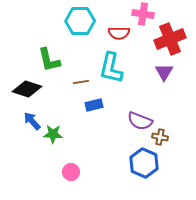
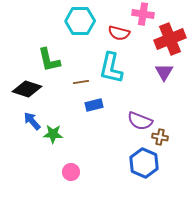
red semicircle: rotated 15 degrees clockwise
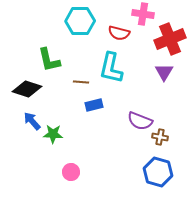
brown line: rotated 14 degrees clockwise
blue hexagon: moved 14 px right, 9 px down; rotated 8 degrees counterclockwise
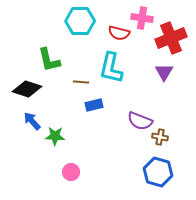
pink cross: moved 1 px left, 4 px down
red cross: moved 1 px right, 1 px up
green star: moved 2 px right, 2 px down
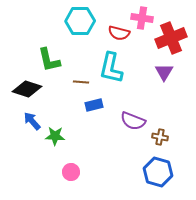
purple semicircle: moved 7 px left
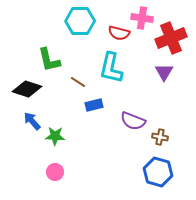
brown line: moved 3 px left; rotated 28 degrees clockwise
pink circle: moved 16 px left
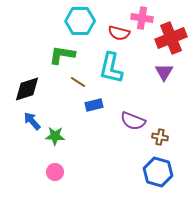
green L-shape: moved 13 px right, 5 px up; rotated 112 degrees clockwise
black diamond: rotated 36 degrees counterclockwise
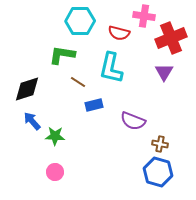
pink cross: moved 2 px right, 2 px up
brown cross: moved 7 px down
